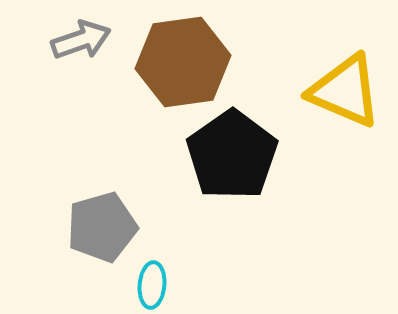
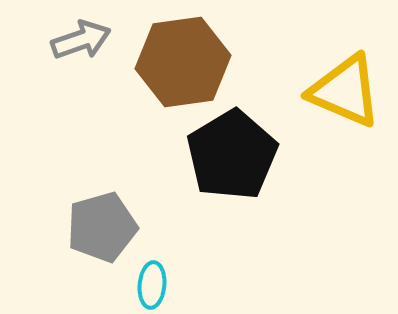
black pentagon: rotated 4 degrees clockwise
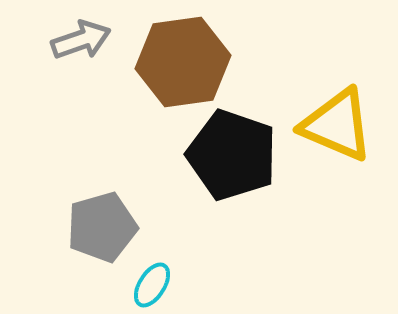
yellow triangle: moved 8 px left, 34 px down
black pentagon: rotated 22 degrees counterclockwise
cyan ellipse: rotated 27 degrees clockwise
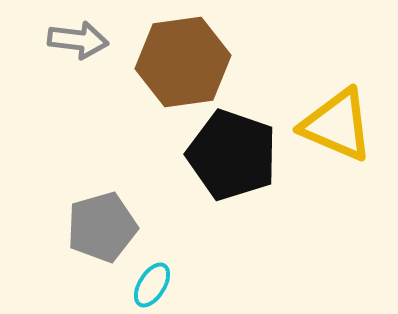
gray arrow: moved 3 px left; rotated 26 degrees clockwise
